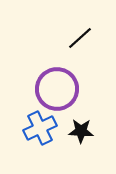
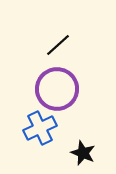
black line: moved 22 px left, 7 px down
black star: moved 2 px right, 22 px down; rotated 20 degrees clockwise
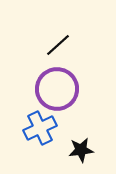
black star: moved 2 px left, 3 px up; rotated 30 degrees counterclockwise
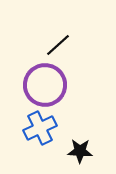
purple circle: moved 12 px left, 4 px up
black star: moved 1 px left, 1 px down; rotated 10 degrees clockwise
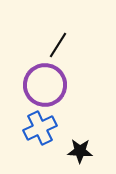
black line: rotated 16 degrees counterclockwise
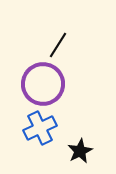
purple circle: moved 2 px left, 1 px up
black star: rotated 30 degrees counterclockwise
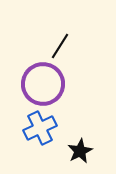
black line: moved 2 px right, 1 px down
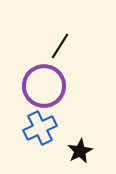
purple circle: moved 1 px right, 2 px down
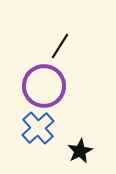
blue cross: moved 2 px left; rotated 16 degrees counterclockwise
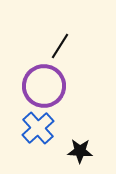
black star: rotated 30 degrees clockwise
